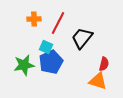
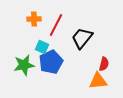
red line: moved 2 px left, 2 px down
cyan square: moved 4 px left
orange triangle: rotated 24 degrees counterclockwise
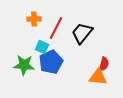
red line: moved 3 px down
black trapezoid: moved 5 px up
green star: rotated 15 degrees clockwise
orange triangle: moved 4 px up; rotated 12 degrees clockwise
